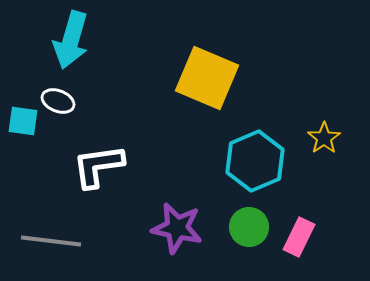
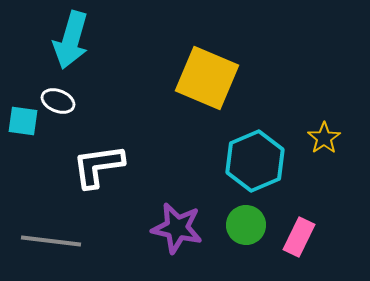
green circle: moved 3 px left, 2 px up
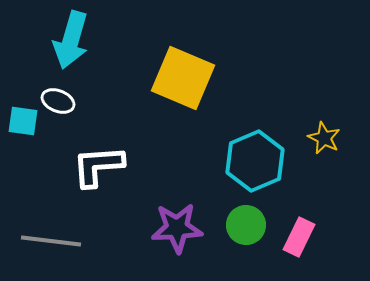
yellow square: moved 24 px left
yellow star: rotated 12 degrees counterclockwise
white L-shape: rotated 4 degrees clockwise
purple star: rotated 15 degrees counterclockwise
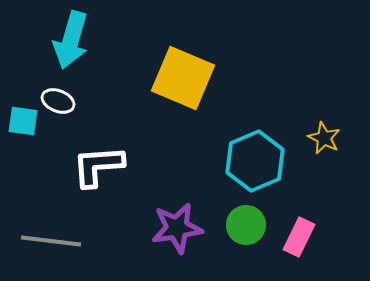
purple star: rotated 6 degrees counterclockwise
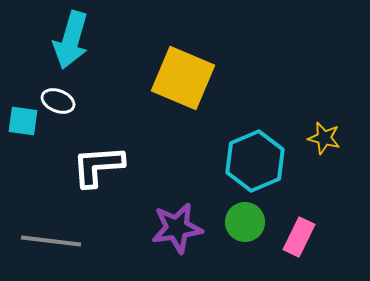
yellow star: rotated 12 degrees counterclockwise
green circle: moved 1 px left, 3 px up
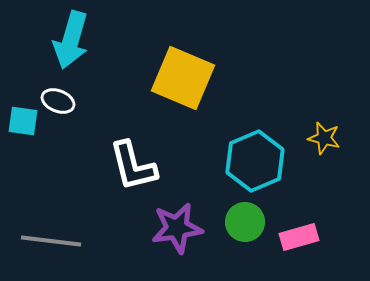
white L-shape: moved 35 px right; rotated 100 degrees counterclockwise
pink rectangle: rotated 48 degrees clockwise
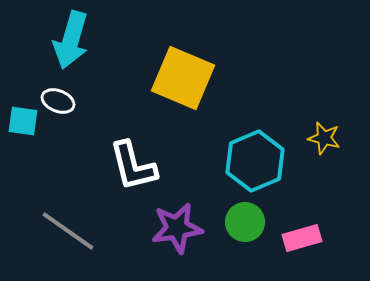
pink rectangle: moved 3 px right, 1 px down
gray line: moved 17 px right, 10 px up; rotated 28 degrees clockwise
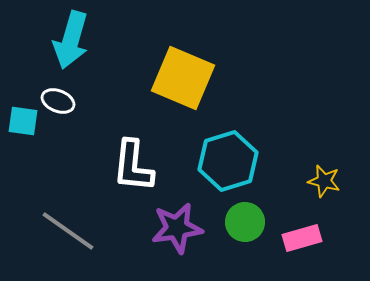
yellow star: moved 43 px down
cyan hexagon: moved 27 px left; rotated 6 degrees clockwise
white L-shape: rotated 20 degrees clockwise
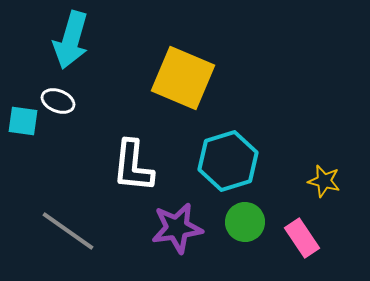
pink rectangle: rotated 72 degrees clockwise
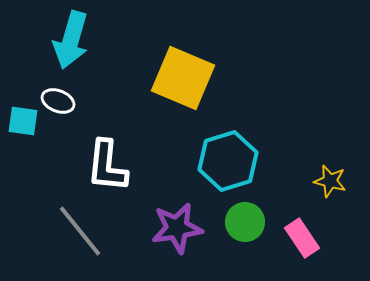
white L-shape: moved 26 px left
yellow star: moved 6 px right
gray line: moved 12 px right; rotated 16 degrees clockwise
